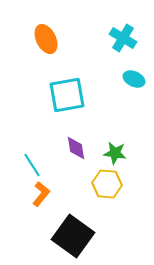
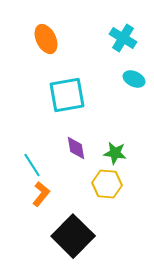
black square: rotated 9 degrees clockwise
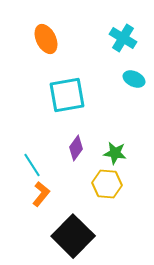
purple diamond: rotated 45 degrees clockwise
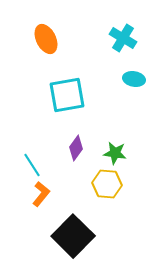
cyan ellipse: rotated 15 degrees counterclockwise
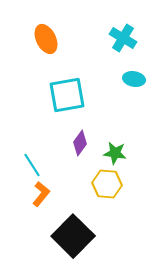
purple diamond: moved 4 px right, 5 px up
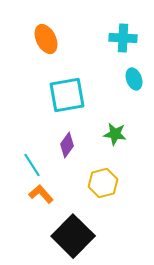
cyan cross: rotated 28 degrees counterclockwise
cyan ellipse: rotated 60 degrees clockwise
purple diamond: moved 13 px left, 2 px down
green star: moved 19 px up
yellow hexagon: moved 4 px left, 1 px up; rotated 20 degrees counterclockwise
orange L-shape: rotated 80 degrees counterclockwise
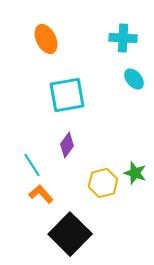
cyan ellipse: rotated 20 degrees counterclockwise
green star: moved 20 px right, 39 px down; rotated 10 degrees clockwise
black square: moved 3 px left, 2 px up
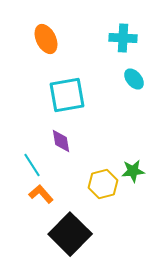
purple diamond: moved 6 px left, 4 px up; rotated 45 degrees counterclockwise
green star: moved 2 px left, 2 px up; rotated 25 degrees counterclockwise
yellow hexagon: moved 1 px down
